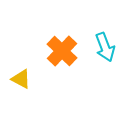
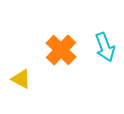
orange cross: moved 1 px left, 1 px up
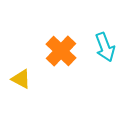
orange cross: moved 1 px down
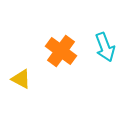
orange cross: rotated 8 degrees counterclockwise
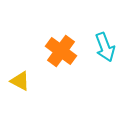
yellow triangle: moved 1 px left, 2 px down
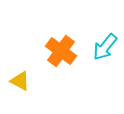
cyan arrow: rotated 60 degrees clockwise
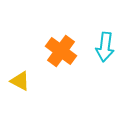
cyan arrow: rotated 32 degrees counterclockwise
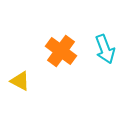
cyan arrow: moved 2 px down; rotated 28 degrees counterclockwise
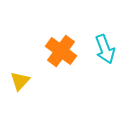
yellow triangle: rotated 45 degrees clockwise
